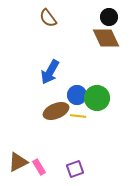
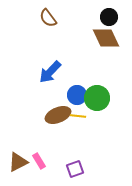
blue arrow: rotated 15 degrees clockwise
brown ellipse: moved 2 px right, 4 px down
pink rectangle: moved 6 px up
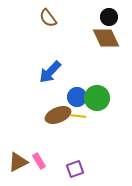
blue circle: moved 2 px down
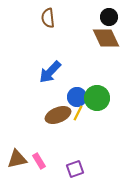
brown semicircle: rotated 30 degrees clockwise
yellow line: moved 3 px up; rotated 70 degrees counterclockwise
brown triangle: moved 1 px left, 3 px up; rotated 15 degrees clockwise
